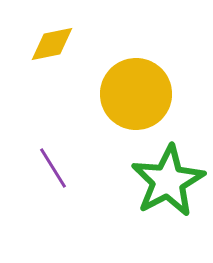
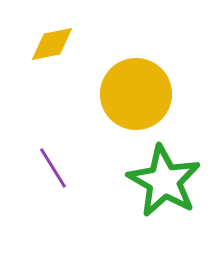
green star: moved 4 px left; rotated 14 degrees counterclockwise
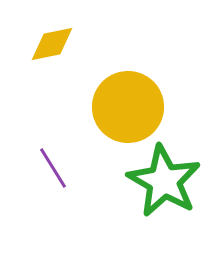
yellow circle: moved 8 px left, 13 px down
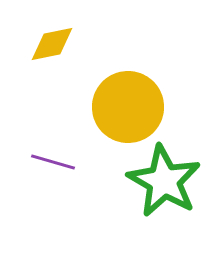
purple line: moved 6 px up; rotated 42 degrees counterclockwise
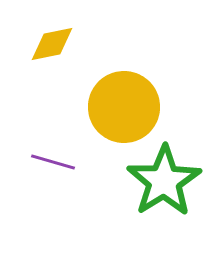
yellow circle: moved 4 px left
green star: rotated 10 degrees clockwise
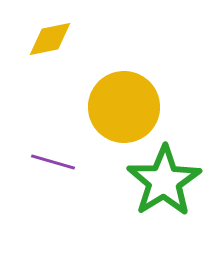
yellow diamond: moved 2 px left, 5 px up
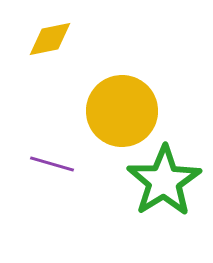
yellow circle: moved 2 px left, 4 px down
purple line: moved 1 px left, 2 px down
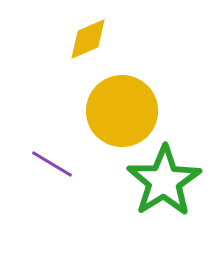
yellow diamond: moved 38 px right; rotated 12 degrees counterclockwise
purple line: rotated 15 degrees clockwise
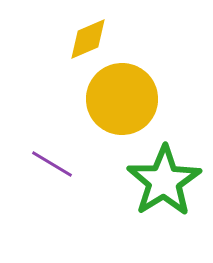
yellow circle: moved 12 px up
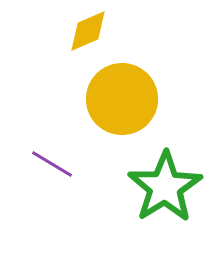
yellow diamond: moved 8 px up
green star: moved 1 px right, 6 px down
